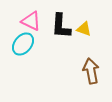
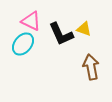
black L-shape: moved 8 px down; rotated 28 degrees counterclockwise
brown arrow: moved 4 px up
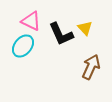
yellow triangle: moved 1 px right, 1 px up; rotated 28 degrees clockwise
cyan ellipse: moved 2 px down
brown arrow: rotated 35 degrees clockwise
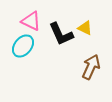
yellow triangle: rotated 21 degrees counterclockwise
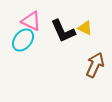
black L-shape: moved 2 px right, 3 px up
cyan ellipse: moved 6 px up
brown arrow: moved 4 px right, 2 px up
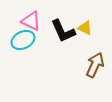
cyan ellipse: rotated 25 degrees clockwise
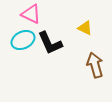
pink triangle: moved 7 px up
black L-shape: moved 13 px left, 12 px down
brown arrow: rotated 40 degrees counterclockwise
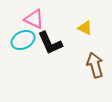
pink triangle: moved 3 px right, 5 px down
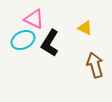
black L-shape: rotated 56 degrees clockwise
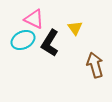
yellow triangle: moved 10 px left; rotated 28 degrees clockwise
